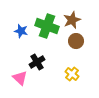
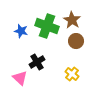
brown star: rotated 18 degrees counterclockwise
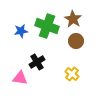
brown star: moved 1 px right, 1 px up
blue star: rotated 24 degrees counterclockwise
pink triangle: rotated 35 degrees counterclockwise
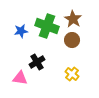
brown circle: moved 4 px left, 1 px up
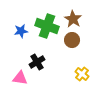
yellow cross: moved 10 px right
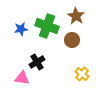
brown star: moved 3 px right, 3 px up
blue star: moved 2 px up
pink triangle: moved 2 px right
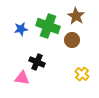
green cross: moved 1 px right
black cross: rotated 35 degrees counterclockwise
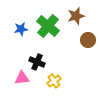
brown star: rotated 24 degrees clockwise
green cross: rotated 20 degrees clockwise
brown circle: moved 16 px right
yellow cross: moved 28 px left, 7 px down; rotated 16 degrees clockwise
pink triangle: rotated 14 degrees counterclockwise
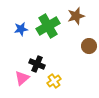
green cross: rotated 20 degrees clockwise
brown circle: moved 1 px right, 6 px down
black cross: moved 2 px down
pink triangle: rotated 35 degrees counterclockwise
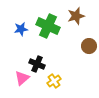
green cross: rotated 35 degrees counterclockwise
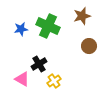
brown star: moved 6 px right
black cross: moved 2 px right; rotated 35 degrees clockwise
pink triangle: moved 1 px down; rotated 49 degrees counterclockwise
